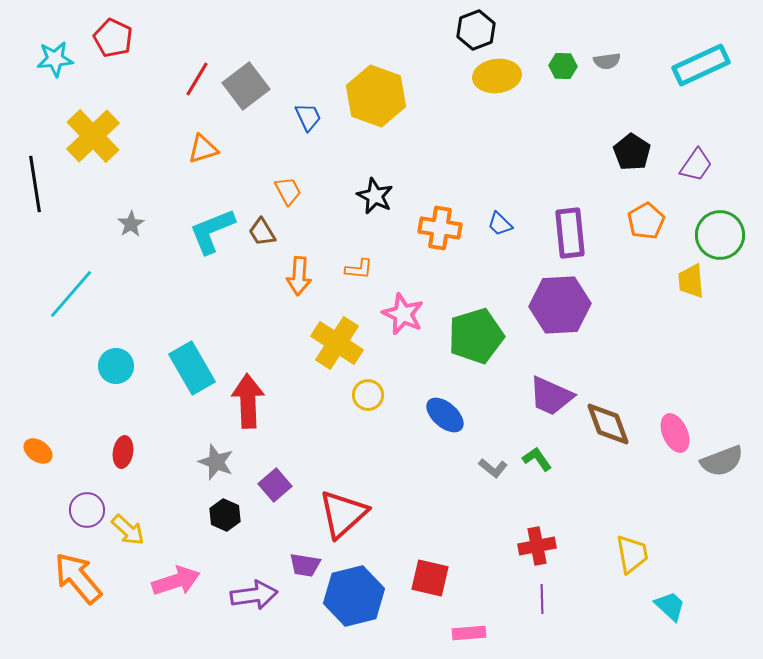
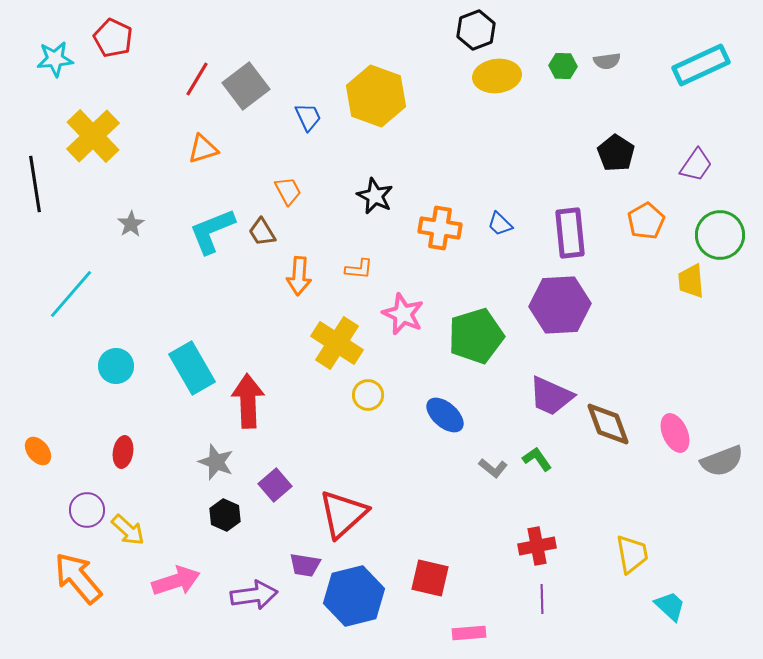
black pentagon at (632, 152): moved 16 px left, 1 px down
orange ellipse at (38, 451): rotated 16 degrees clockwise
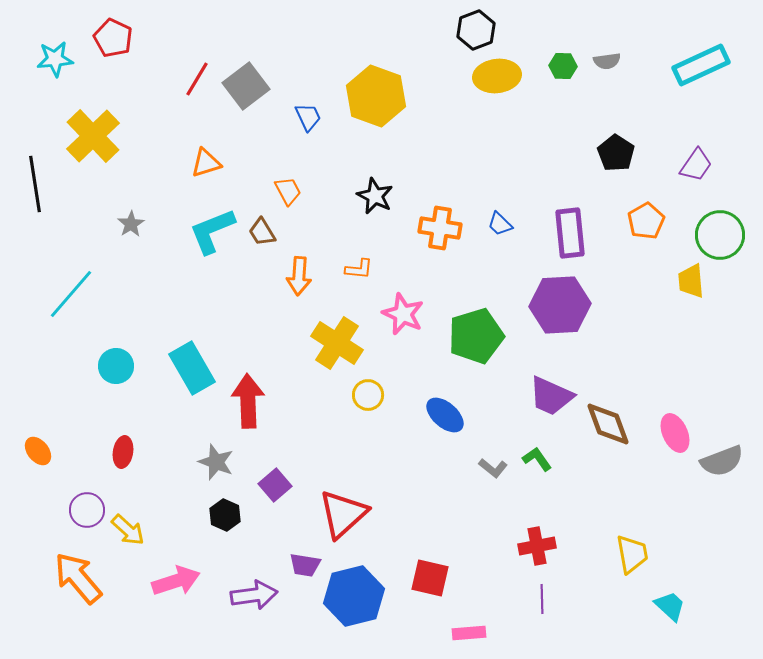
orange triangle at (203, 149): moved 3 px right, 14 px down
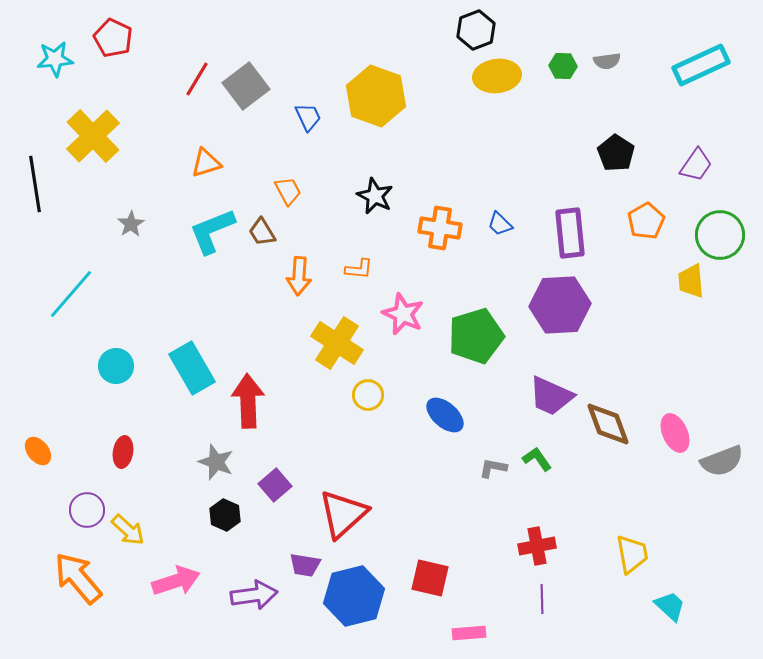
gray L-shape at (493, 468): rotated 152 degrees clockwise
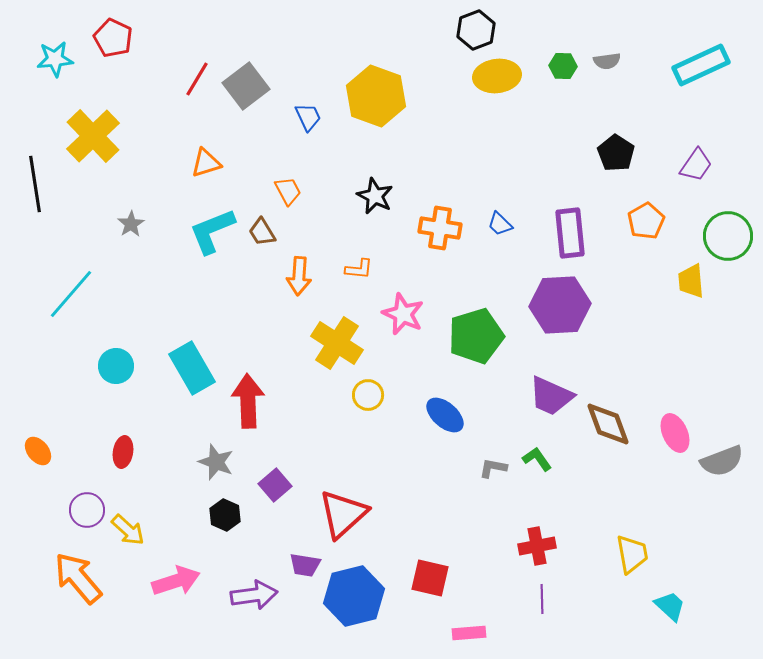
green circle at (720, 235): moved 8 px right, 1 px down
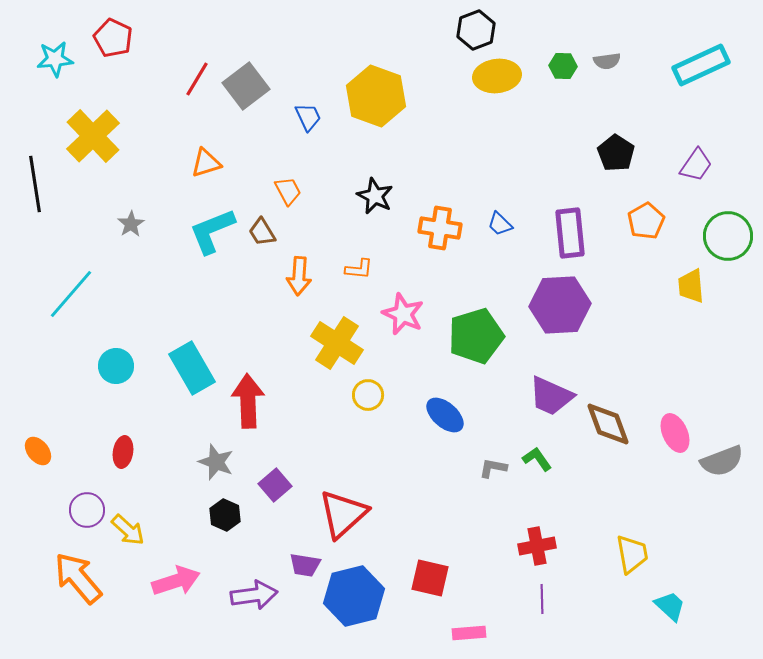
yellow trapezoid at (691, 281): moved 5 px down
